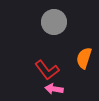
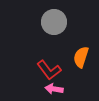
orange semicircle: moved 3 px left, 1 px up
red L-shape: moved 2 px right
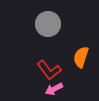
gray circle: moved 6 px left, 2 px down
pink arrow: rotated 36 degrees counterclockwise
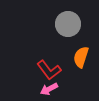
gray circle: moved 20 px right
pink arrow: moved 5 px left
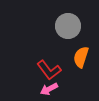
gray circle: moved 2 px down
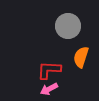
red L-shape: rotated 130 degrees clockwise
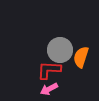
gray circle: moved 8 px left, 24 px down
